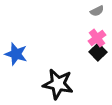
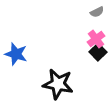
gray semicircle: moved 1 px down
pink cross: moved 1 px left, 1 px down
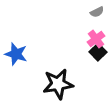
black star: rotated 20 degrees counterclockwise
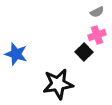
pink cross: moved 1 px right, 4 px up; rotated 18 degrees clockwise
black square: moved 14 px left
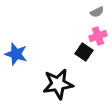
pink cross: moved 1 px right, 1 px down
black square: rotated 12 degrees counterclockwise
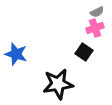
pink cross: moved 3 px left, 8 px up
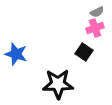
black star: rotated 8 degrees clockwise
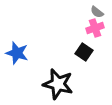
gray semicircle: rotated 64 degrees clockwise
blue star: moved 1 px right, 1 px up
black star: rotated 16 degrees clockwise
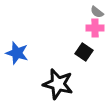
pink cross: rotated 18 degrees clockwise
